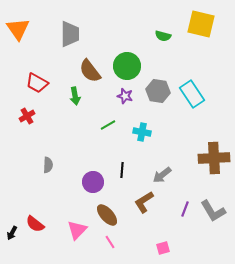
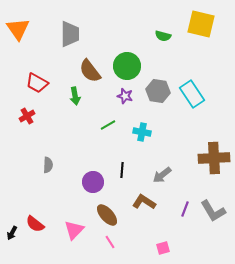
brown L-shape: rotated 65 degrees clockwise
pink triangle: moved 3 px left
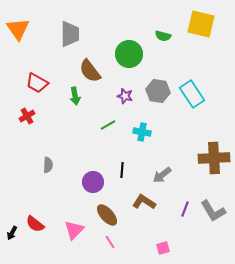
green circle: moved 2 px right, 12 px up
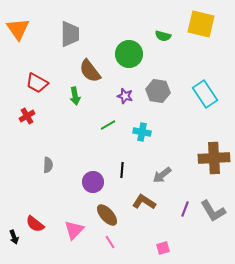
cyan rectangle: moved 13 px right
black arrow: moved 2 px right, 4 px down; rotated 48 degrees counterclockwise
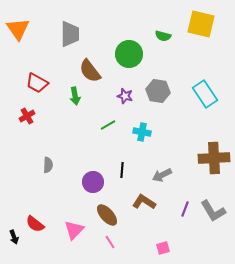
gray arrow: rotated 12 degrees clockwise
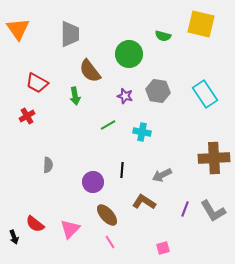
pink triangle: moved 4 px left, 1 px up
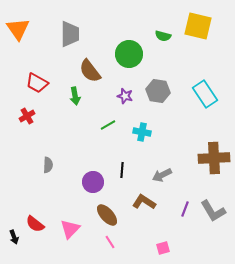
yellow square: moved 3 px left, 2 px down
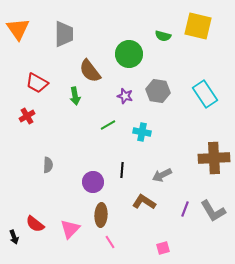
gray trapezoid: moved 6 px left
brown ellipse: moved 6 px left; rotated 45 degrees clockwise
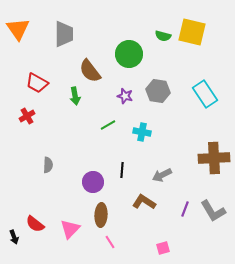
yellow square: moved 6 px left, 6 px down
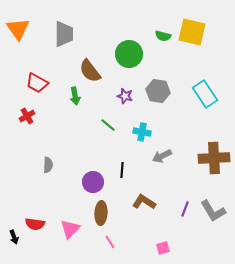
green line: rotated 70 degrees clockwise
gray arrow: moved 19 px up
brown ellipse: moved 2 px up
red semicircle: rotated 30 degrees counterclockwise
